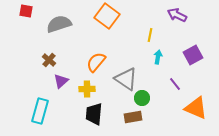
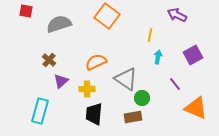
orange semicircle: rotated 25 degrees clockwise
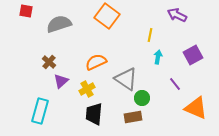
brown cross: moved 2 px down
yellow cross: rotated 28 degrees counterclockwise
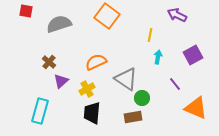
black trapezoid: moved 2 px left, 1 px up
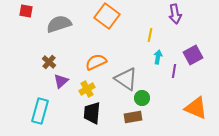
purple arrow: moved 2 px left, 1 px up; rotated 126 degrees counterclockwise
purple line: moved 1 px left, 13 px up; rotated 48 degrees clockwise
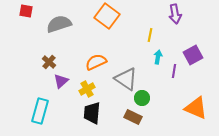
brown rectangle: rotated 36 degrees clockwise
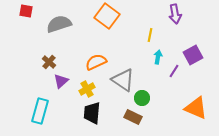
purple line: rotated 24 degrees clockwise
gray triangle: moved 3 px left, 1 px down
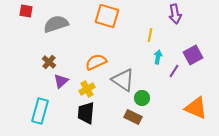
orange square: rotated 20 degrees counterclockwise
gray semicircle: moved 3 px left
black trapezoid: moved 6 px left
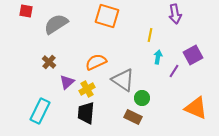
gray semicircle: rotated 15 degrees counterclockwise
purple triangle: moved 6 px right, 1 px down
cyan rectangle: rotated 10 degrees clockwise
